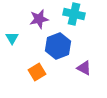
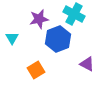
cyan cross: rotated 15 degrees clockwise
blue hexagon: moved 7 px up
purple triangle: moved 3 px right, 4 px up
orange square: moved 1 px left, 2 px up
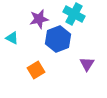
cyan triangle: rotated 32 degrees counterclockwise
purple triangle: rotated 35 degrees clockwise
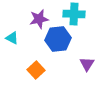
cyan cross: rotated 25 degrees counterclockwise
blue hexagon: rotated 15 degrees clockwise
orange square: rotated 12 degrees counterclockwise
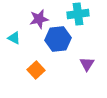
cyan cross: moved 4 px right; rotated 10 degrees counterclockwise
cyan triangle: moved 2 px right
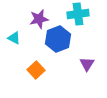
blue hexagon: rotated 15 degrees counterclockwise
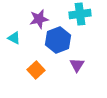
cyan cross: moved 2 px right
blue hexagon: moved 1 px down
purple triangle: moved 10 px left, 1 px down
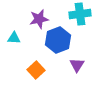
cyan triangle: rotated 24 degrees counterclockwise
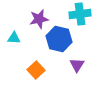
blue hexagon: moved 1 px right, 1 px up; rotated 25 degrees counterclockwise
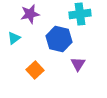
purple star: moved 9 px left, 5 px up
cyan triangle: rotated 40 degrees counterclockwise
purple triangle: moved 1 px right, 1 px up
orange square: moved 1 px left
